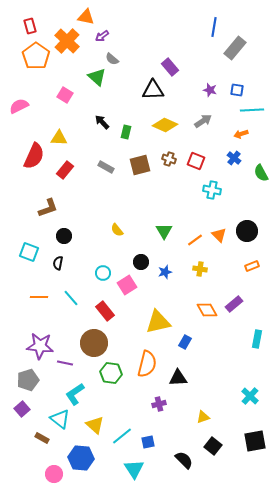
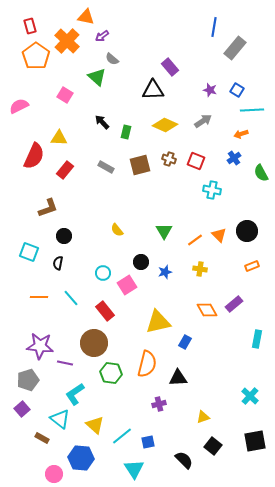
blue square at (237, 90): rotated 24 degrees clockwise
blue cross at (234, 158): rotated 16 degrees clockwise
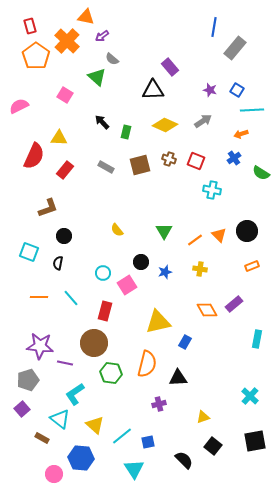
green semicircle at (261, 173): rotated 30 degrees counterclockwise
red rectangle at (105, 311): rotated 54 degrees clockwise
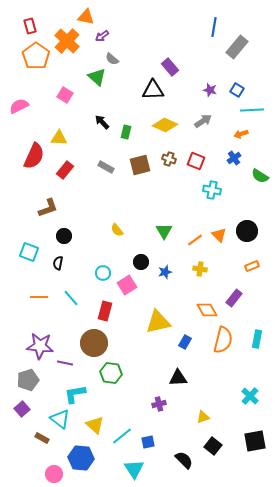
gray rectangle at (235, 48): moved 2 px right, 1 px up
green semicircle at (261, 173): moved 1 px left, 3 px down
purple rectangle at (234, 304): moved 6 px up; rotated 12 degrees counterclockwise
orange semicircle at (147, 364): moved 76 px right, 24 px up
cyan L-shape at (75, 394): rotated 25 degrees clockwise
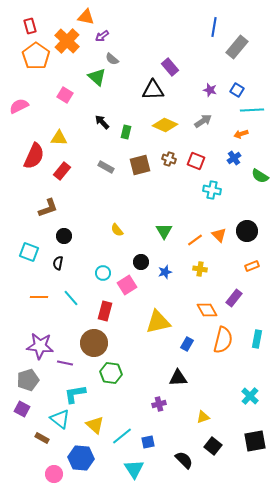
red rectangle at (65, 170): moved 3 px left, 1 px down
blue rectangle at (185, 342): moved 2 px right, 2 px down
purple square at (22, 409): rotated 21 degrees counterclockwise
